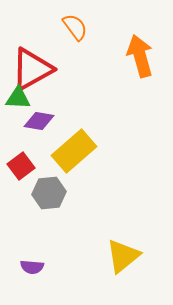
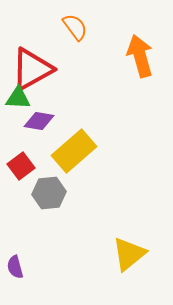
yellow triangle: moved 6 px right, 2 px up
purple semicircle: moved 17 px left; rotated 70 degrees clockwise
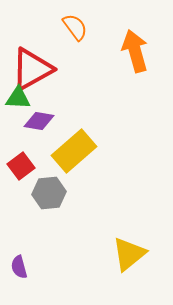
orange arrow: moved 5 px left, 5 px up
purple semicircle: moved 4 px right
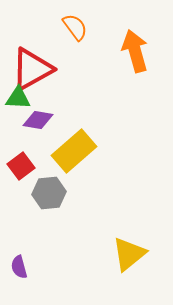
purple diamond: moved 1 px left, 1 px up
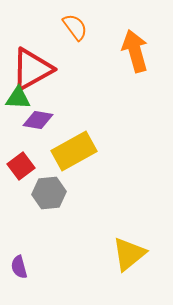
yellow rectangle: rotated 12 degrees clockwise
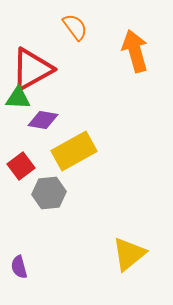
purple diamond: moved 5 px right
